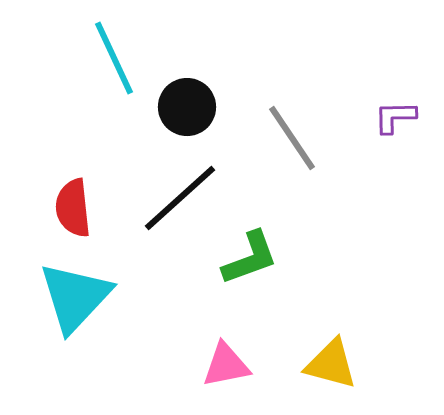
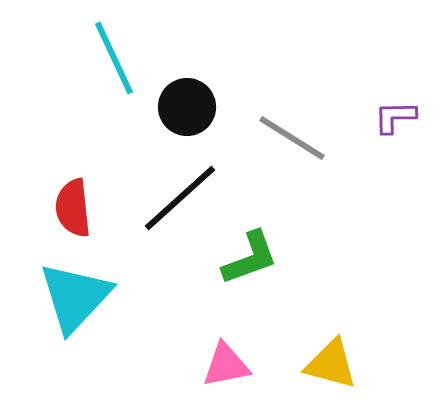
gray line: rotated 24 degrees counterclockwise
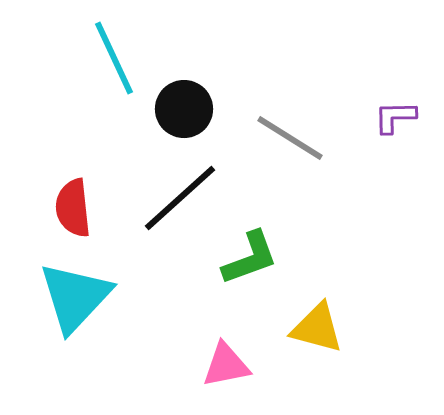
black circle: moved 3 px left, 2 px down
gray line: moved 2 px left
yellow triangle: moved 14 px left, 36 px up
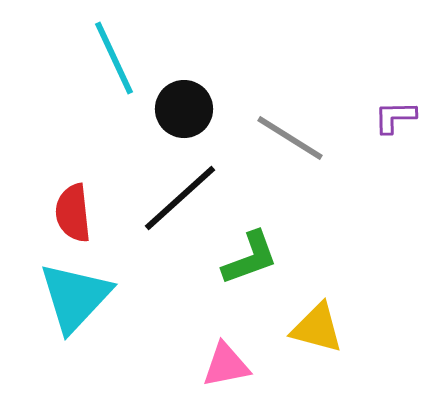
red semicircle: moved 5 px down
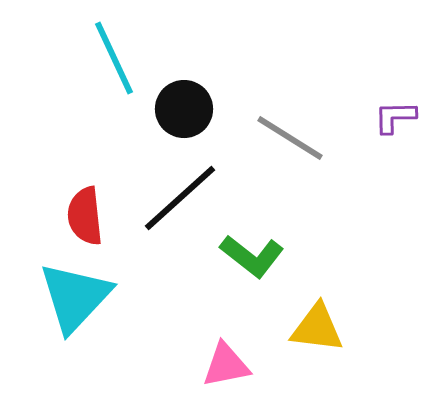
red semicircle: moved 12 px right, 3 px down
green L-shape: moved 2 px right, 2 px up; rotated 58 degrees clockwise
yellow triangle: rotated 8 degrees counterclockwise
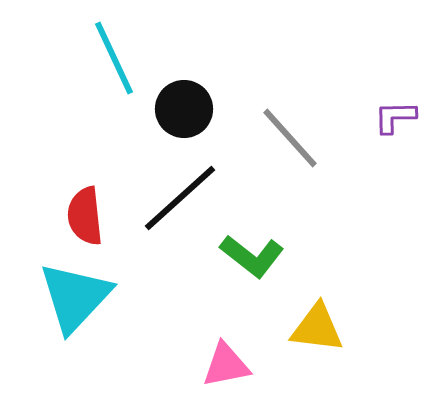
gray line: rotated 16 degrees clockwise
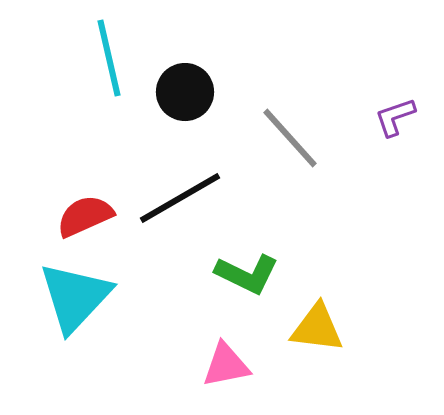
cyan line: moved 5 px left; rotated 12 degrees clockwise
black circle: moved 1 px right, 17 px up
purple L-shape: rotated 18 degrees counterclockwise
black line: rotated 12 degrees clockwise
red semicircle: rotated 72 degrees clockwise
green L-shape: moved 5 px left, 18 px down; rotated 12 degrees counterclockwise
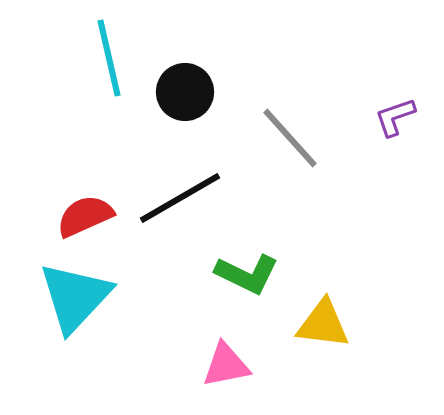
yellow triangle: moved 6 px right, 4 px up
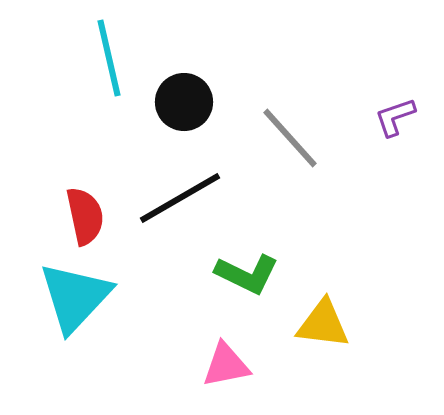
black circle: moved 1 px left, 10 px down
red semicircle: rotated 102 degrees clockwise
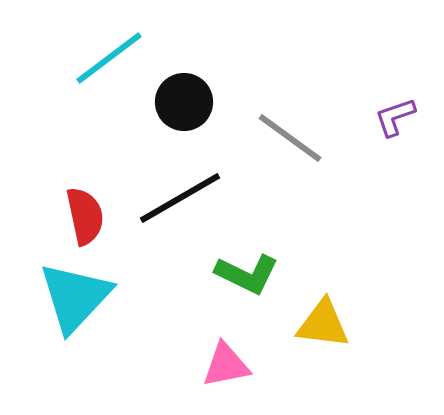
cyan line: rotated 66 degrees clockwise
gray line: rotated 12 degrees counterclockwise
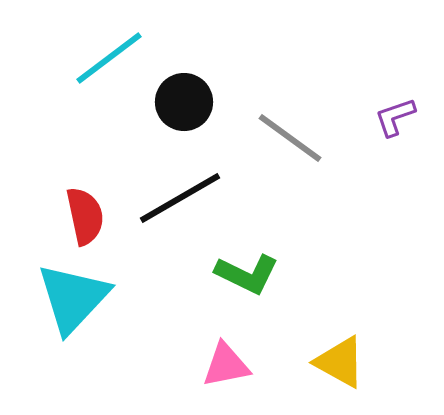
cyan triangle: moved 2 px left, 1 px down
yellow triangle: moved 17 px right, 38 px down; rotated 22 degrees clockwise
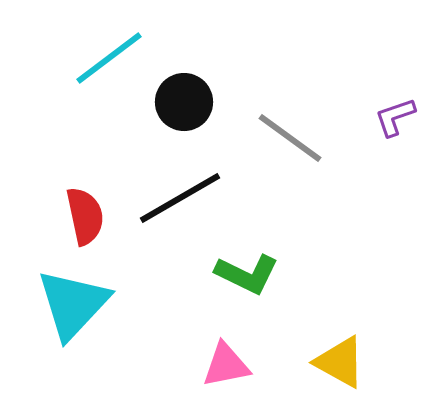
cyan triangle: moved 6 px down
